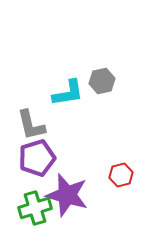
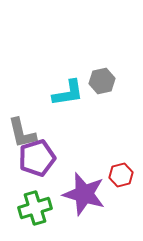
gray L-shape: moved 9 px left, 8 px down
purple star: moved 17 px right, 1 px up
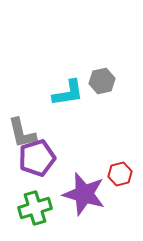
red hexagon: moved 1 px left, 1 px up
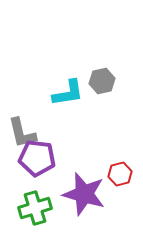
purple pentagon: rotated 24 degrees clockwise
